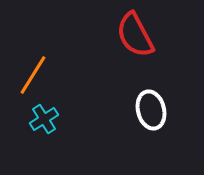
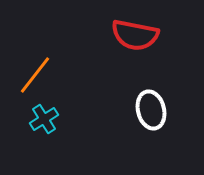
red semicircle: rotated 51 degrees counterclockwise
orange line: moved 2 px right; rotated 6 degrees clockwise
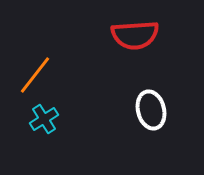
red semicircle: rotated 15 degrees counterclockwise
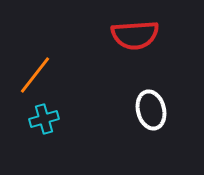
cyan cross: rotated 16 degrees clockwise
